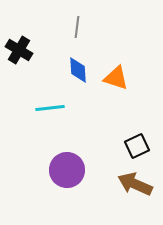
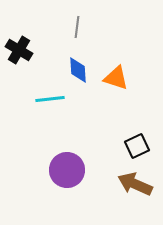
cyan line: moved 9 px up
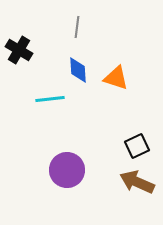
brown arrow: moved 2 px right, 2 px up
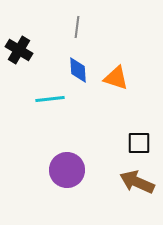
black square: moved 2 px right, 3 px up; rotated 25 degrees clockwise
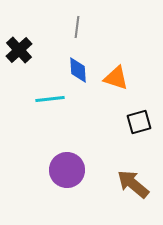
black cross: rotated 16 degrees clockwise
black square: moved 21 px up; rotated 15 degrees counterclockwise
brown arrow: moved 4 px left, 2 px down; rotated 16 degrees clockwise
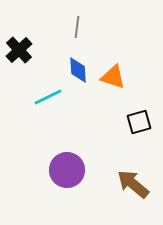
orange triangle: moved 3 px left, 1 px up
cyan line: moved 2 px left, 2 px up; rotated 20 degrees counterclockwise
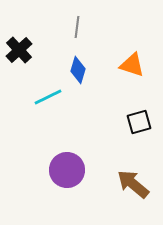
blue diamond: rotated 20 degrees clockwise
orange triangle: moved 19 px right, 12 px up
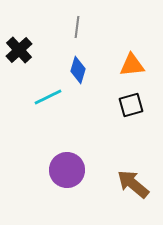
orange triangle: rotated 24 degrees counterclockwise
black square: moved 8 px left, 17 px up
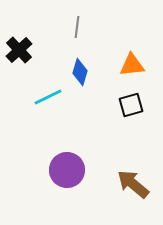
blue diamond: moved 2 px right, 2 px down
